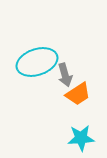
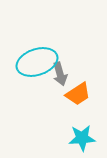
gray arrow: moved 5 px left, 1 px up
cyan star: moved 1 px right
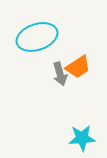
cyan ellipse: moved 25 px up
orange trapezoid: moved 27 px up
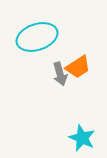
cyan star: rotated 28 degrees clockwise
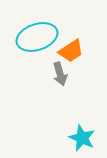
orange trapezoid: moved 7 px left, 16 px up
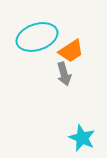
gray arrow: moved 4 px right
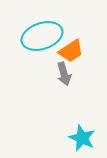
cyan ellipse: moved 5 px right, 1 px up
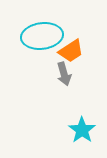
cyan ellipse: rotated 12 degrees clockwise
cyan star: moved 8 px up; rotated 12 degrees clockwise
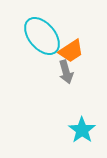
cyan ellipse: rotated 57 degrees clockwise
gray arrow: moved 2 px right, 2 px up
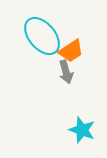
cyan star: rotated 16 degrees counterclockwise
